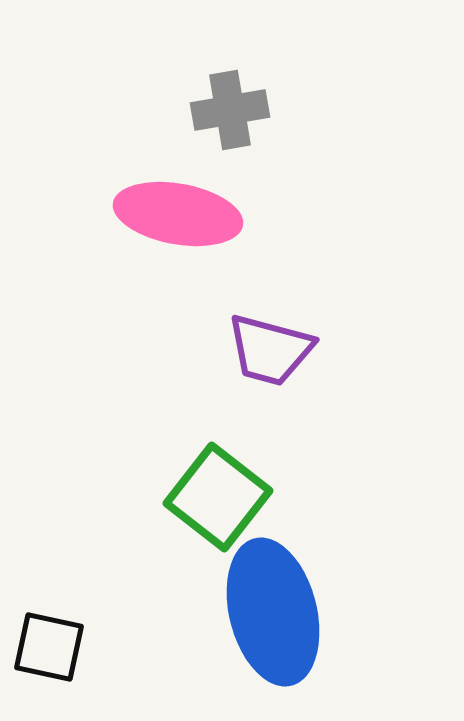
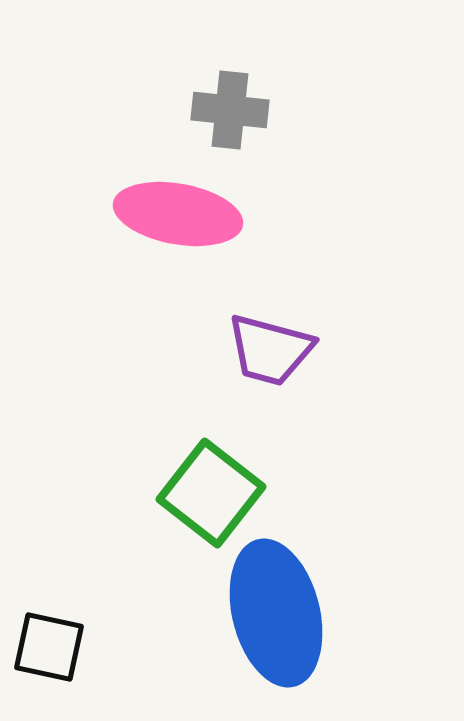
gray cross: rotated 16 degrees clockwise
green square: moved 7 px left, 4 px up
blue ellipse: moved 3 px right, 1 px down
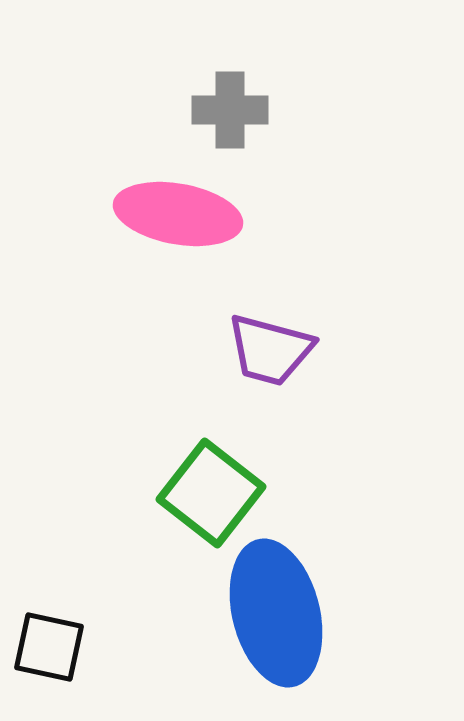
gray cross: rotated 6 degrees counterclockwise
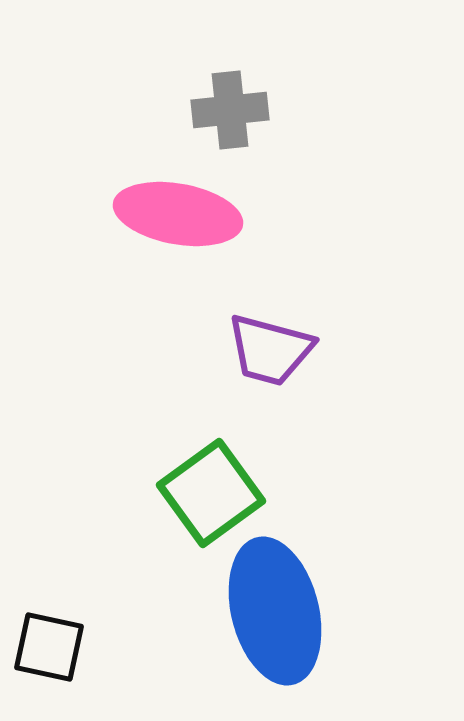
gray cross: rotated 6 degrees counterclockwise
green square: rotated 16 degrees clockwise
blue ellipse: moved 1 px left, 2 px up
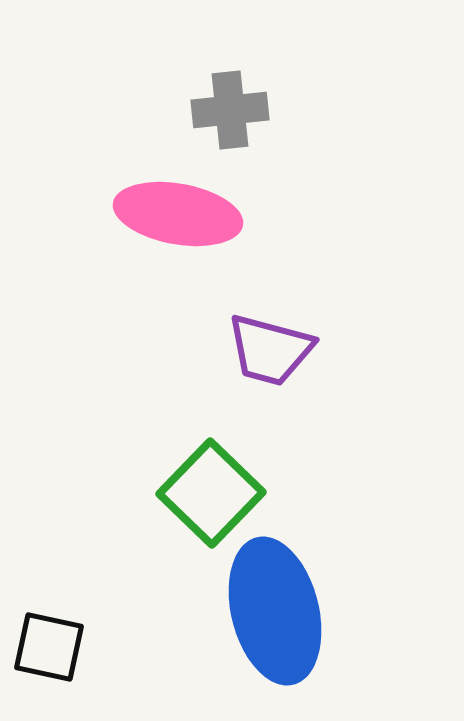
green square: rotated 10 degrees counterclockwise
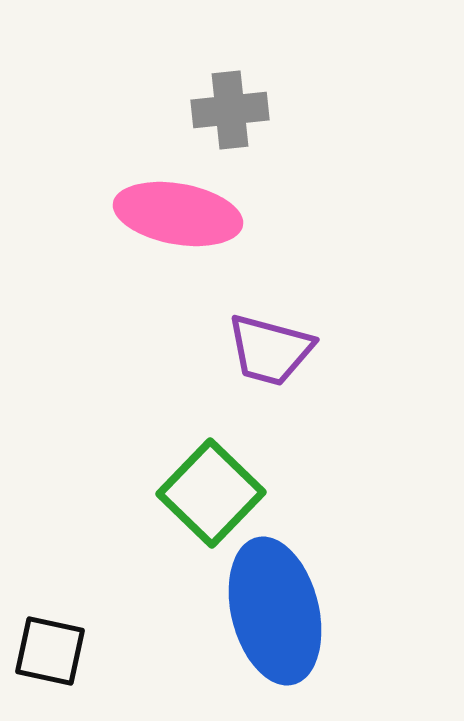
black square: moved 1 px right, 4 px down
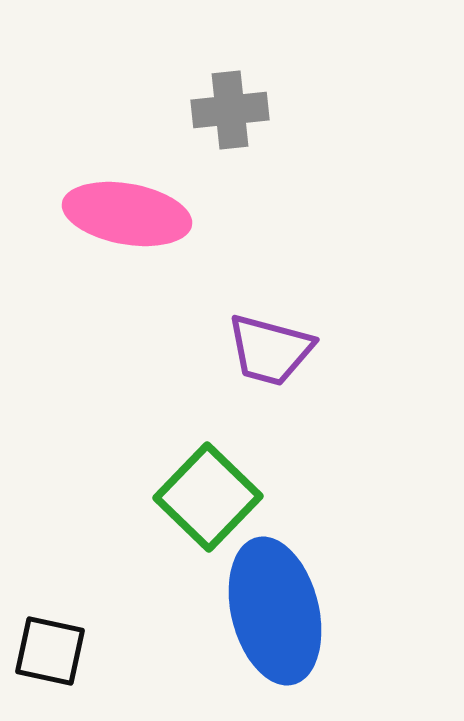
pink ellipse: moved 51 px left
green square: moved 3 px left, 4 px down
